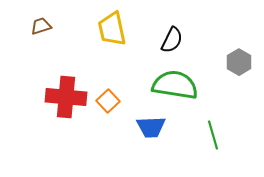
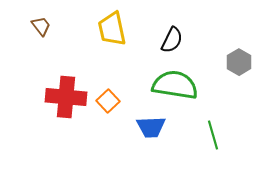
brown trapezoid: rotated 70 degrees clockwise
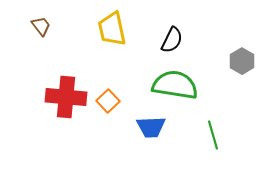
gray hexagon: moved 3 px right, 1 px up
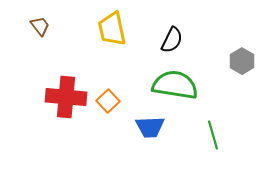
brown trapezoid: moved 1 px left
blue trapezoid: moved 1 px left
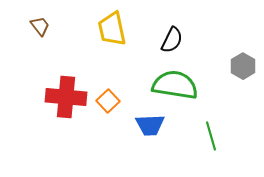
gray hexagon: moved 1 px right, 5 px down
blue trapezoid: moved 2 px up
green line: moved 2 px left, 1 px down
